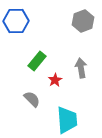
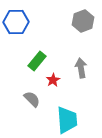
blue hexagon: moved 1 px down
red star: moved 2 px left
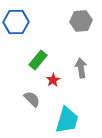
gray hexagon: moved 2 px left; rotated 15 degrees clockwise
green rectangle: moved 1 px right, 1 px up
cyan trapezoid: rotated 20 degrees clockwise
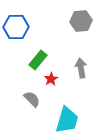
blue hexagon: moved 5 px down
red star: moved 2 px left, 1 px up
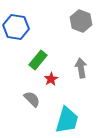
gray hexagon: rotated 25 degrees clockwise
blue hexagon: rotated 10 degrees clockwise
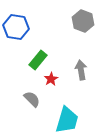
gray hexagon: moved 2 px right
gray arrow: moved 2 px down
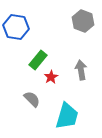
red star: moved 2 px up
cyan trapezoid: moved 4 px up
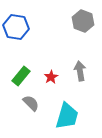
green rectangle: moved 17 px left, 16 px down
gray arrow: moved 1 px left, 1 px down
gray semicircle: moved 1 px left, 4 px down
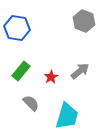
gray hexagon: moved 1 px right
blue hexagon: moved 1 px right, 1 px down
gray arrow: rotated 60 degrees clockwise
green rectangle: moved 5 px up
